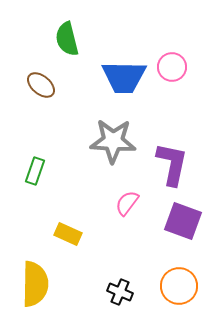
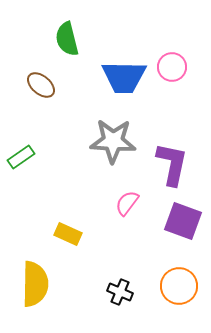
green rectangle: moved 14 px left, 14 px up; rotated 36 degrees clockwise
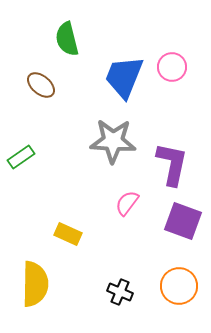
blue trapezoid: rotated 111 degrees clockwise
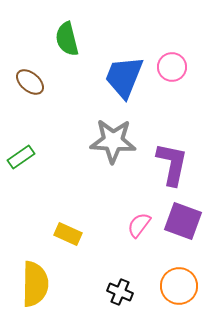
brown ellipse: moved 11 px left, 3 px up
pink semicircle: moved 12 px right, 22 px down
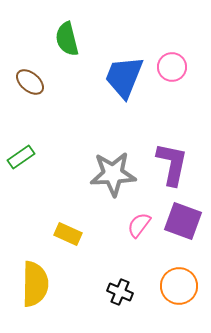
gray star: moved 33 px down; rotated 6 degrees counterclockwise
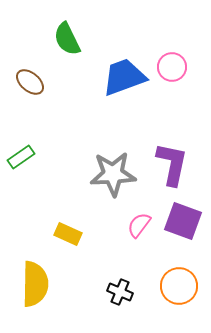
green semicircle: rotated 12 degrees counterclockwise
blue trapezoid: rotated 48 degrees clockwise
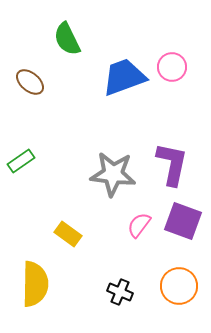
green rectangle: moved 4 px down
gray star: rotated 9 degrees clockwise
yellow rectangle: rotated 12 degrees clockwise
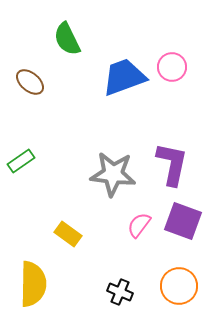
yellow semicircle: moved 2 px left
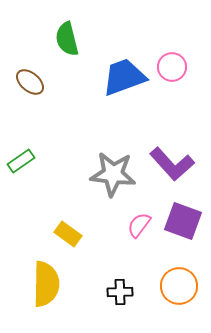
green semicircle: rotated 12 degrees clockwise
purple L-shape: rotated 126 degrees clockwise
yellow semicircle: moved 13 px right
black cross: rotated 25 degrees counterclockwise
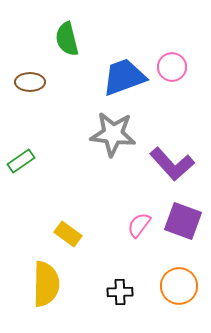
brown ellipse: rotated 40 degrees counterclockwise
gray star: moved 40 px up
